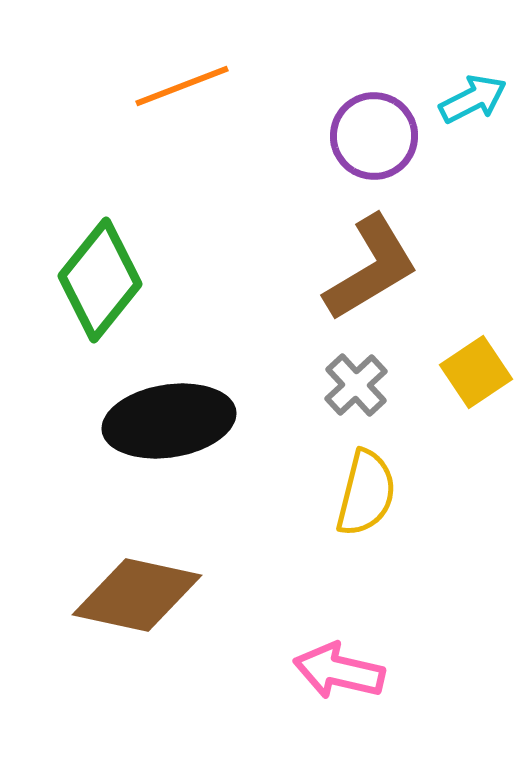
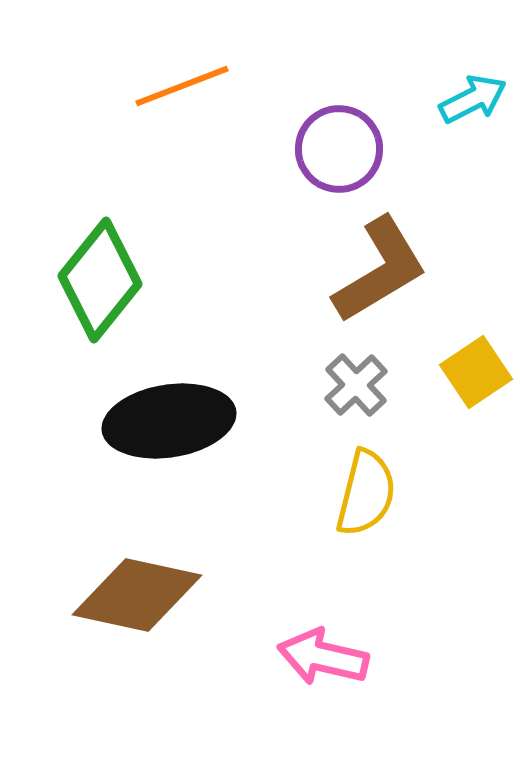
purple circle: moved 35 px left, 13 px down
brown L-shape: moved 9 px right, 2 px down
pink arrow: moved 16 px left, 14 px up
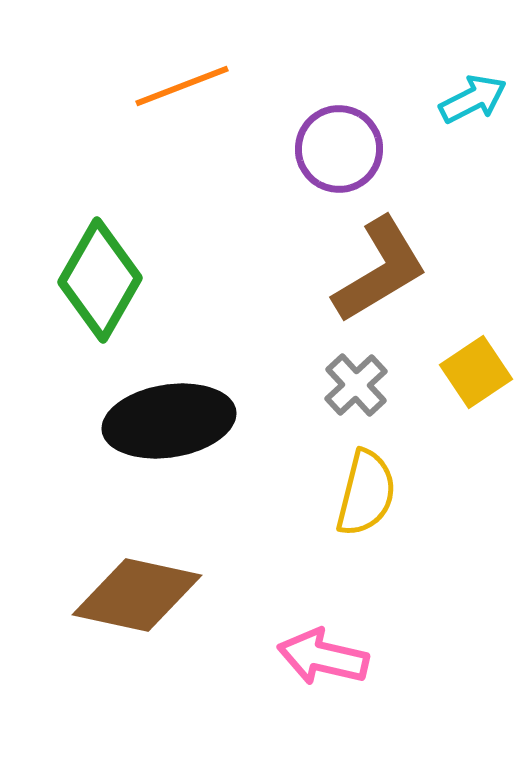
green diamond: rotated 9 degrees counterclockwise
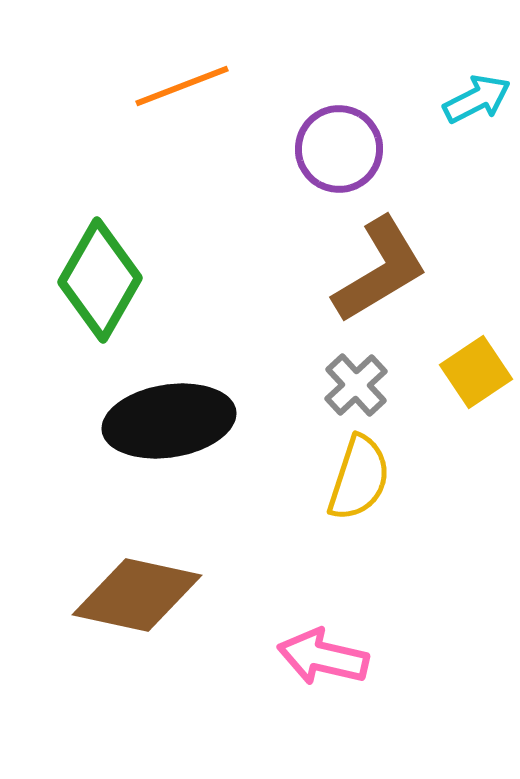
cyan arrow: moved 4 px right
yellow semicircle: moved 7 px left, 15 px up; rotated 4 degrees clockwise
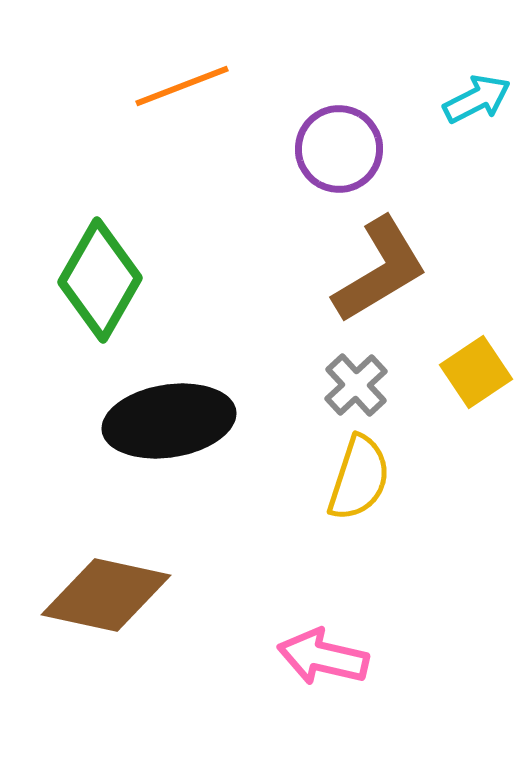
brown diamond: moved 31 px left
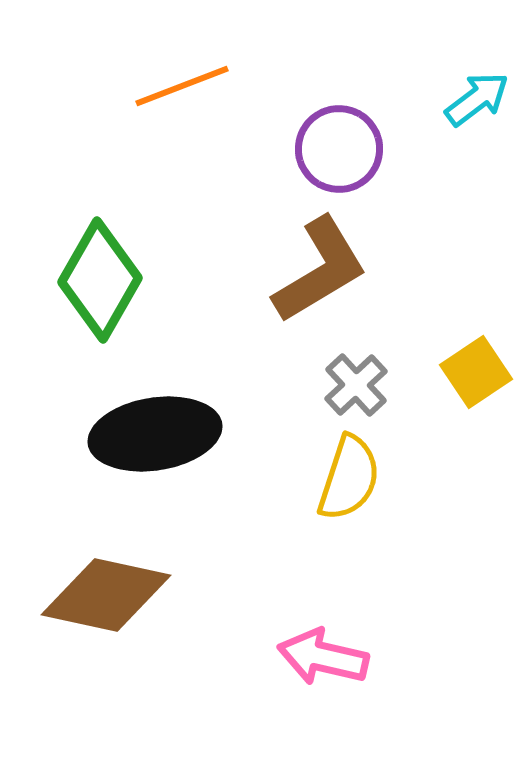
cyan arrow: rotated 10 degrees counterclockwise
brown L-shape: moved 60 px left
black ellipse: moved 14 px left, 13 px down
yellow semicircle: moved 10 px left
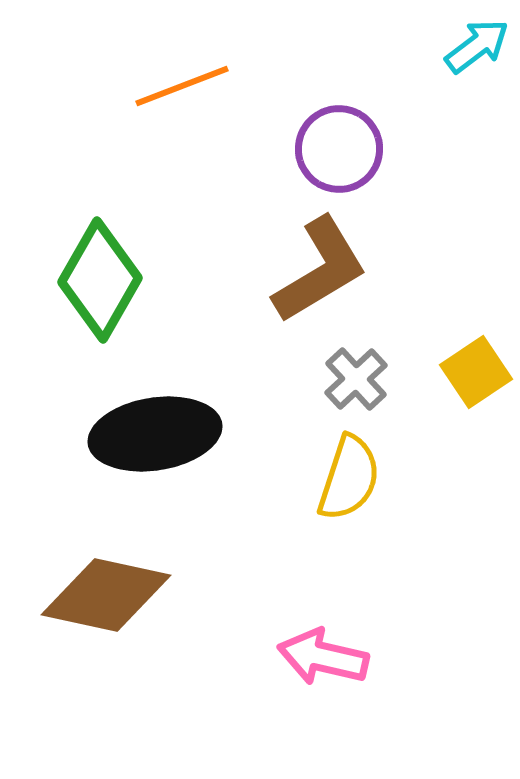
cyan arrow: moved 53 px up
gray cross: moved 6 px up
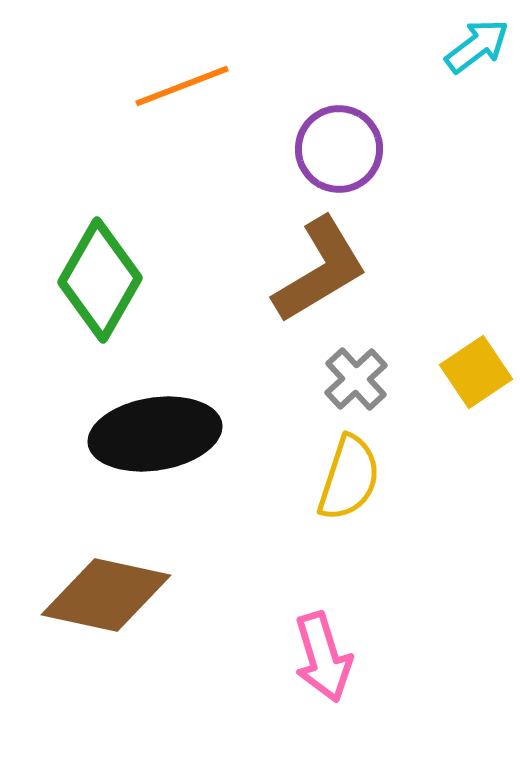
pink arrow: rotated 120 degrees counterclockwise
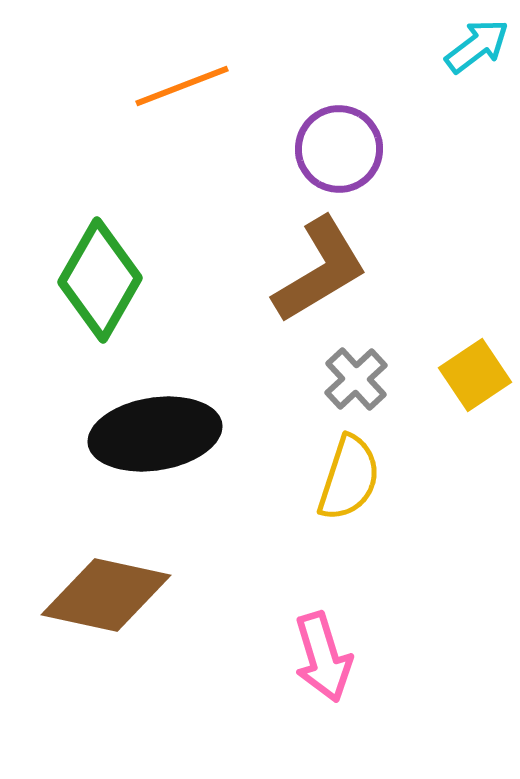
yellow square: moved 1 px left, 3 px down
